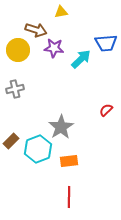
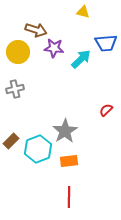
yellow triangle: moved 22 px right; rotated 24 degrees clockwise
yellow circle: moved 2 px down
gray star: moved 4 px right, 4 px down
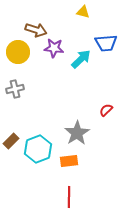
gray star: moved 12 px right, 2 px down
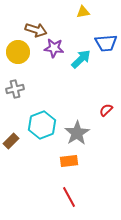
yellow triangle: rotated 24 degrees counterclockwise
cyan hexagon: moved 4 px right, 24 px up
red line: rotated 30 degrees counterclockwise
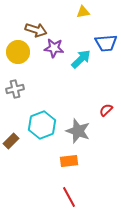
gray star: moved 1 px right, 2 px up; rotated 20 degrees counterclockwise
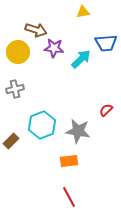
gray star: rotated 10 degrees counterclockwise
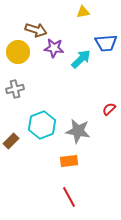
red semicircle: moved 3 px right, 1 px up
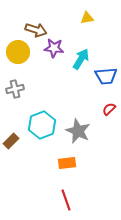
yellow triangle: moved 4 px right, 6 px down
blue trapezoid: moved 33 px down
cyan arrow: rotated 15 degrees counterclockwise
gray star: rotated 15 degrees clockwise
orange rectangle: moved 2 px left, 2 px down
red line: moved 3 px left, 3 px down; rotated 10 degrees clockwise
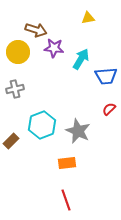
yellow triangle: moved 1 px right
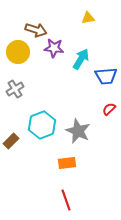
gray cross: rotated 18 degrees counterclockwise
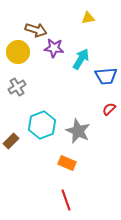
gray cross: moved 2 px right, 2 px up
orange rectangle: rotated 30 degrees clockwise
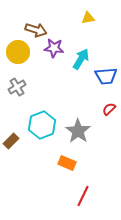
gray star: rotated 10 degrees clockwise
red line: moved 17 px right, 4 px up; rotated 45 degrees clockwise
